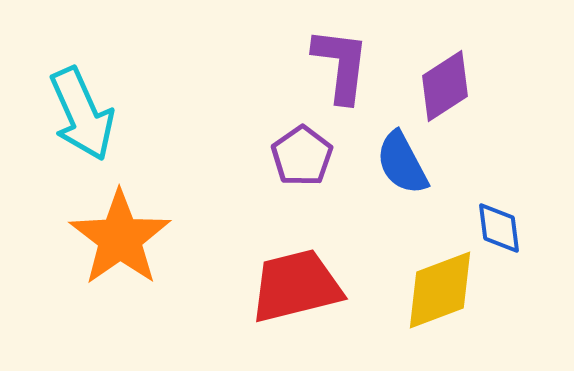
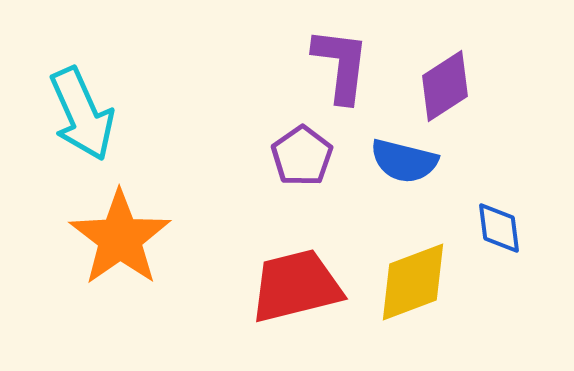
blue semicircle: moved 2 px right, 2 px up; rotated 48 degrees counterclockwise
yellow diamond: moved 27 px left, 8 px up
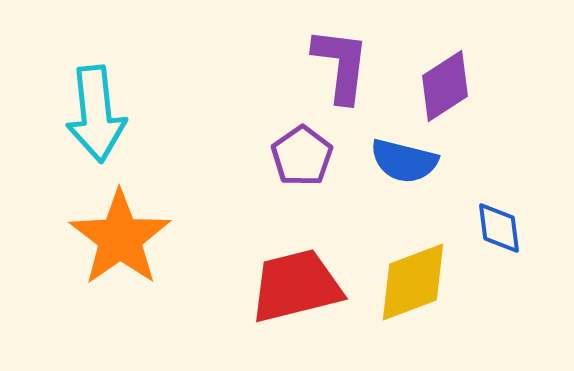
cyan arrow: moved 14 px right; rotated 18 degrees clockwise
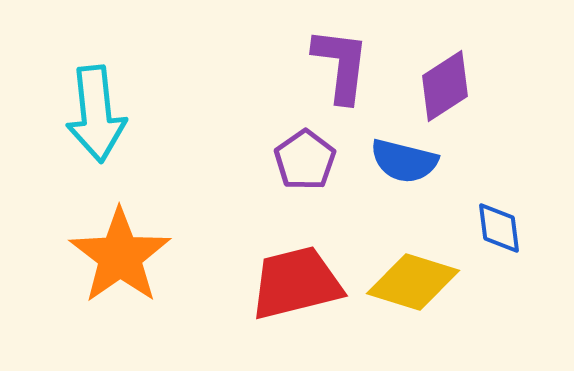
purple pentagon: moved 3 px right, 4 px down
orange star: moved 18 px down
yellow diamond: rotated 38 degrees clockwise
red trapezoid: moved 3 px up
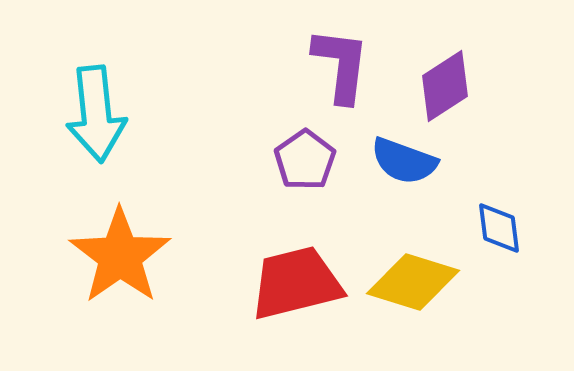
blue semicircle: rotated 6 degrees clockwise
